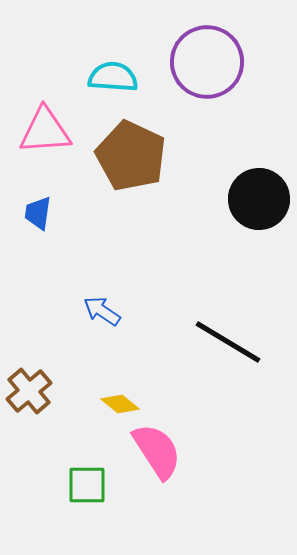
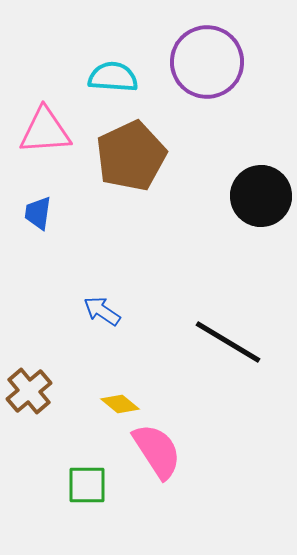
brown pentagon: rotated 22 degrees clockwise
black circle: moved 2 px right, 3 px up
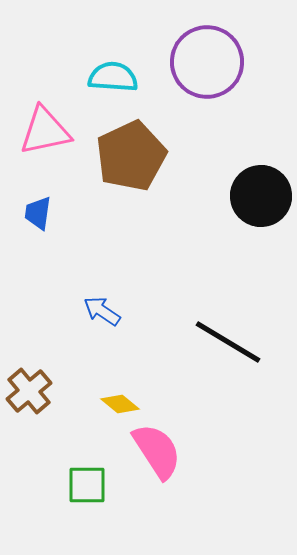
pink triangle: rotated 8 degrees counterclockwise
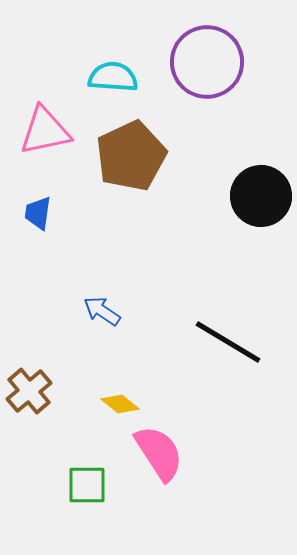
pink semicircle: moved 2 px right, 2 px down
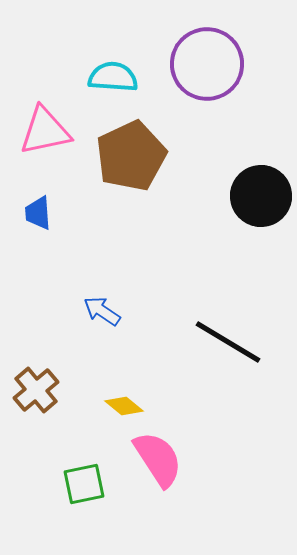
purple circle: moved 2 px down
blue trapezoid: rotated 12 degrees counterclockwise
brown cross: moved 7 px right, 1 px up
yellow diamond: moved 4 px right, 2 px down
pink semicircle: moved 1 px left, 6 px down
green square: moved 3 px left, 1 px up; rotated 12 degrees counterclockwise
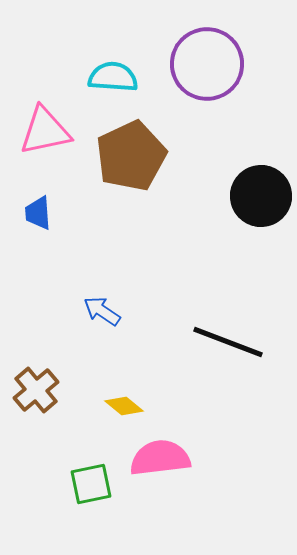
black line: rotated 10 degrees counterclockwise
pink semicircle: moved 2 px right, 1 px up; rotated 64 degrees counterclockwise
green square: moved 7 px right
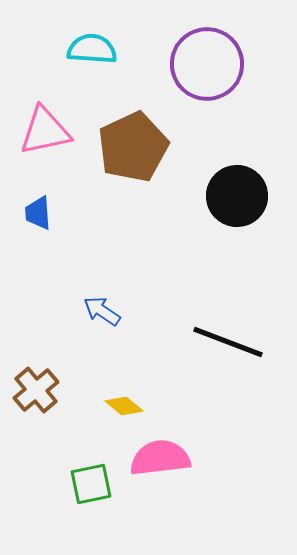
cyan semicircle: moved 21 px left, 28 px up
brown pentagon: moved 2 px right, 9 px up
black circle: moved 24 px left
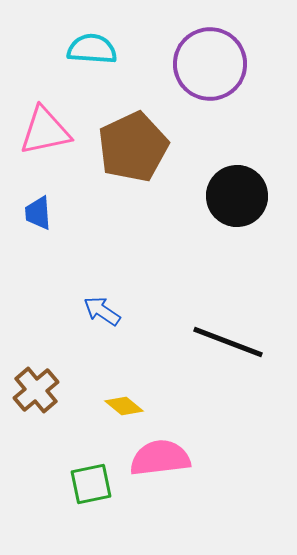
purple circle: moved 3 px right
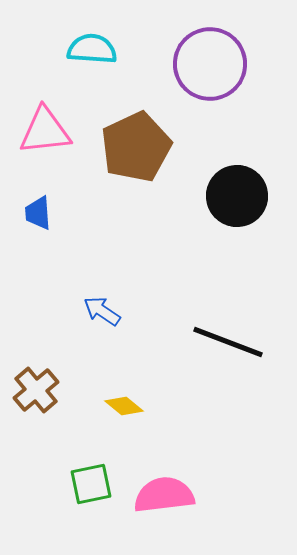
pink triangle: rotated 6 degrees clockwise
brown pentagon: moved 3 px right
pink semicircle: moved 4 px right, 37 px down
